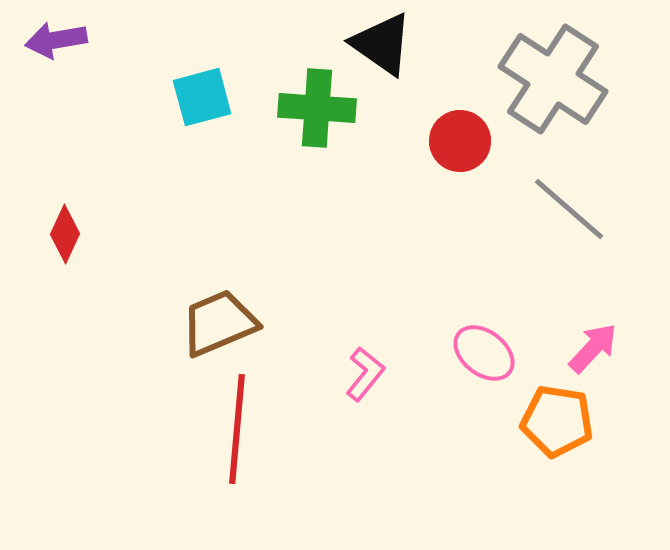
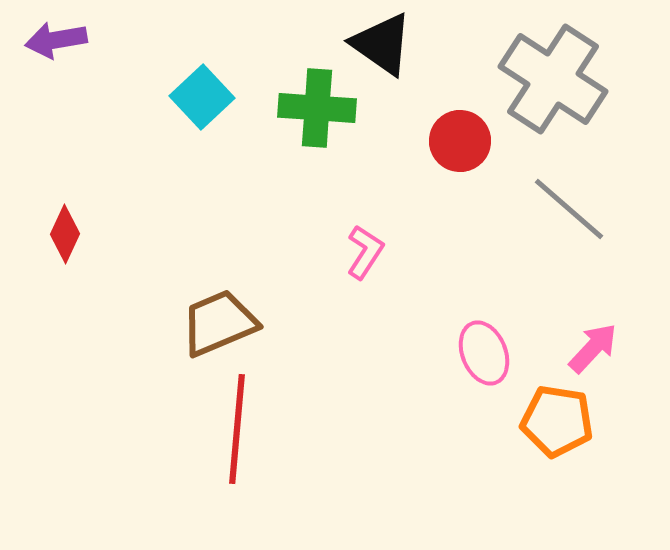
cyan square: rotated 28 degrees counterclockwise
pink ellipse: rotated 30 degrees clockwise
pink L-shape: moved 122 px up; rotated 6 degrees counterclockwise
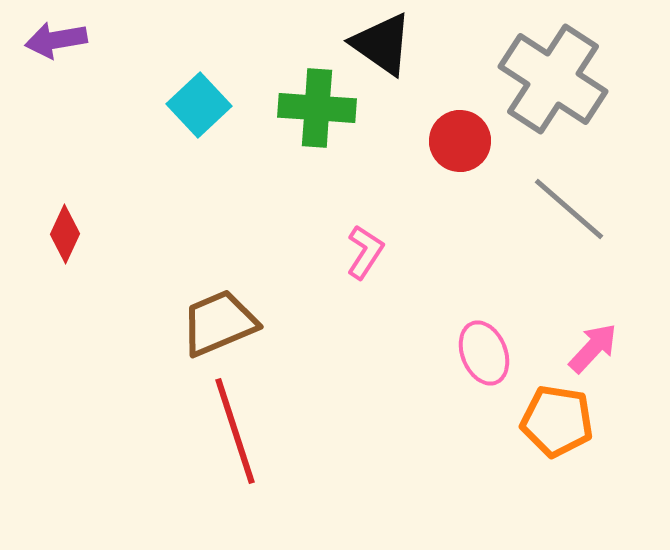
cyan square: moved 3 px left, 8 px down
red line: moved 2 px left, 2 px down; rotated 23 degrees counterclockwise
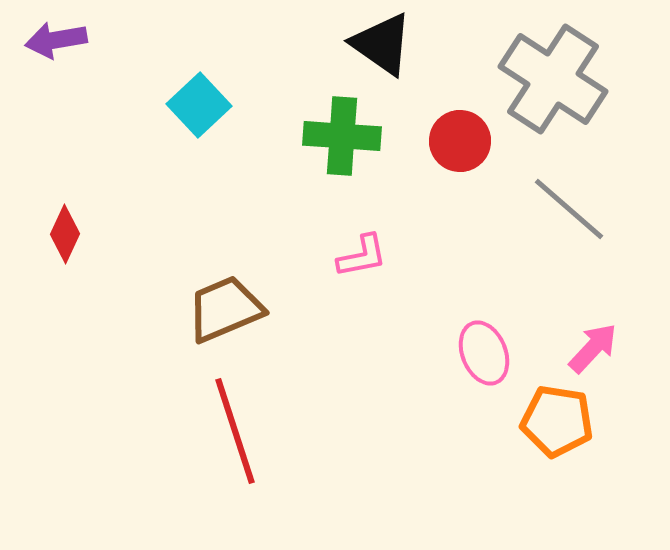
green cross: moved 25 px right, 28 px down
pink L-shape: moved 3 px left, 4 px down; rotated 46 degrees clockwise
brown trapezoid: moved 6 px right, 14 px up
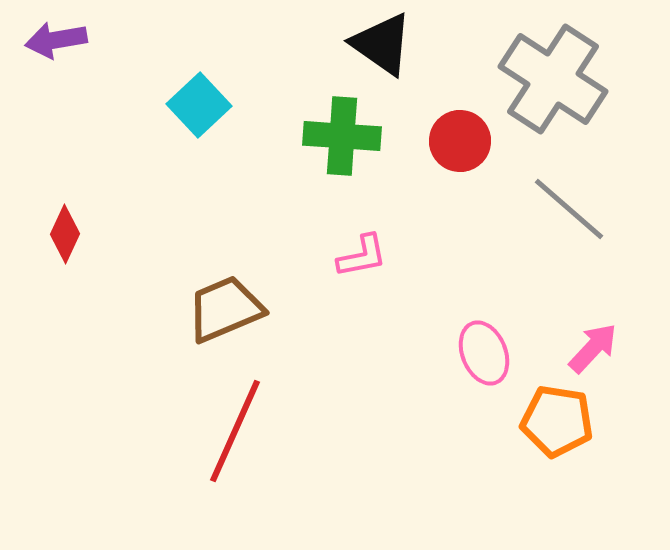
red line: rotated 42 degrees clockwise
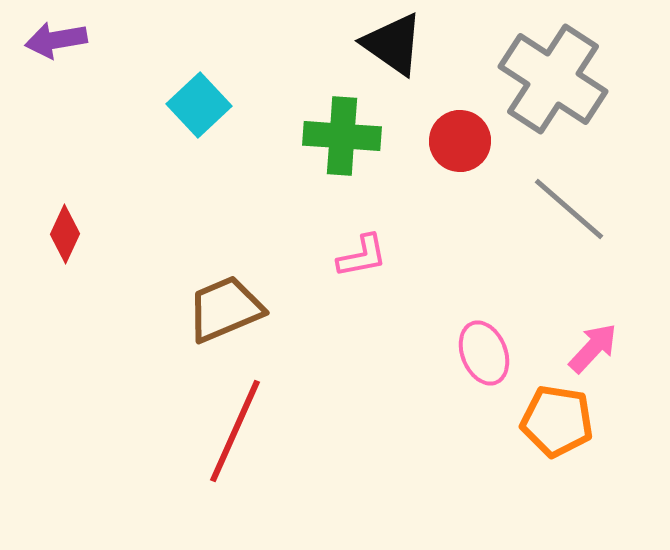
black triangle: moved 11 px right
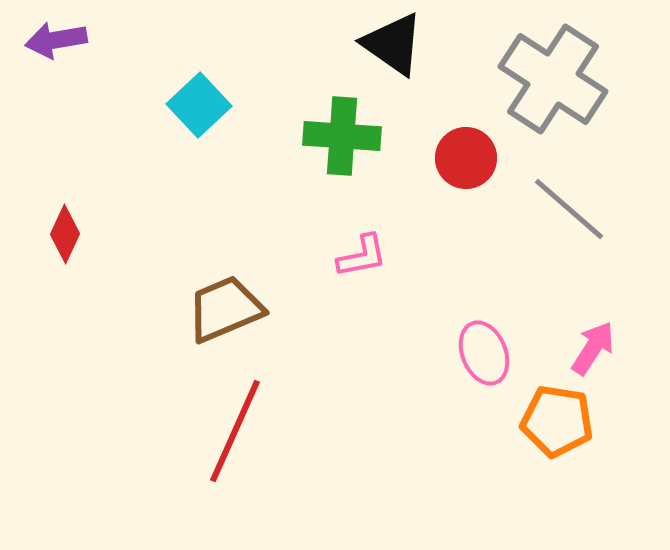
red circle: moved 6 px right, 17 px down
pink arrow: rotated 10 degrees counterclockwise
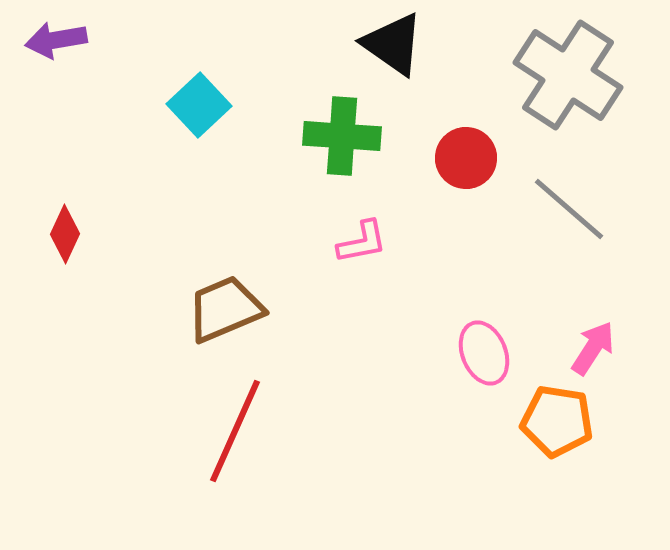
gray cross: moved 15 px right, 4 px up
pink L-shape: moved 14 px up
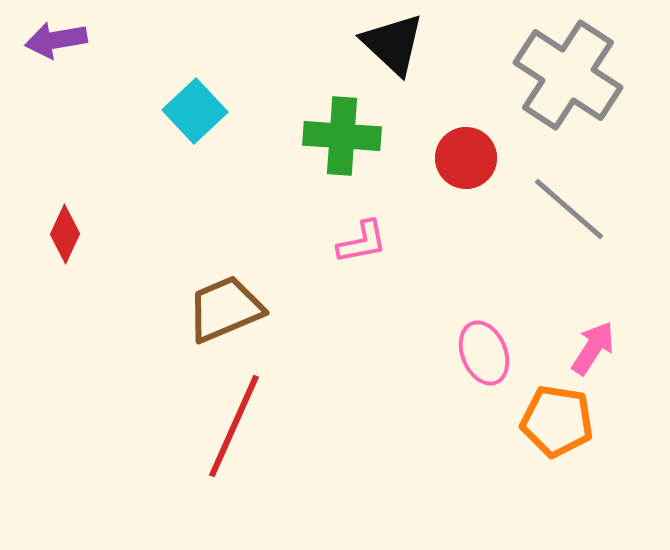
black triangle: rotated 8 degrees clockwise
cyan square: moved 4 px left, 6 px down
red line: moved 1 px left, 5 px up
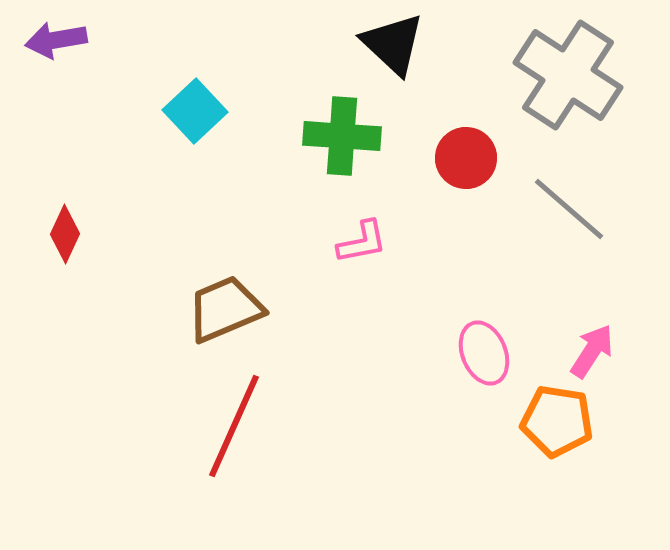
pink arrow: moved 1 px left, 3 px down
